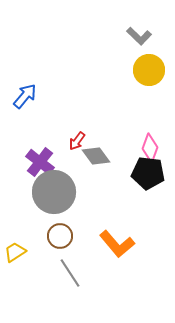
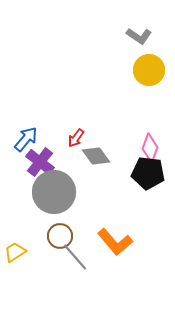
gray L-shape: rotated 10 degrees counterclockwise
blue arrow: moved 1 px right, 43 px down
red arrow: moved 1 px left, 3 px up
orange L-shape: moved 2 px left, 2 px up
gray line: moved 5 px right, 16 px up; rotated 8 degrees counterclockwise
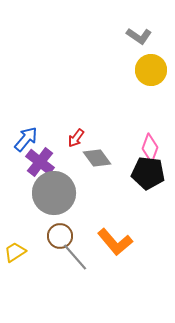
yellow circle: moved 2 px right
gray diamond: moved 1 px right, 2 px down
gray circle: moved 1 px down
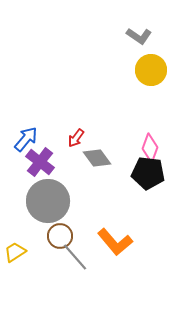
gray circle: moved 6 px left, 8 px down
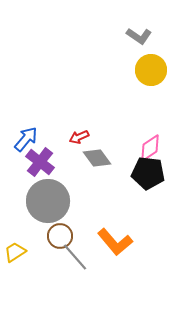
red arrow: moved 3 px right, 1 px up; rotated 30 degrees clockwise
pink diamond: rotated 36 degrees clockwise
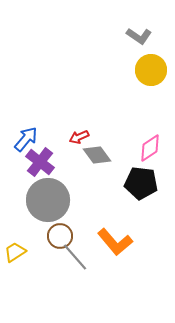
gray diamond: moved 3 px up
black pentagon: moved 7 px left, 10 px down
gray circle: moved 1 px up
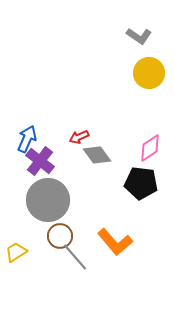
yellow circle: moved 2 px left, 3 px down
blue arrow: moved 1 px right; rotated 16 degrees counterclockwise
purple cross: moved 1 px up
yellow trapezoid: moved 1 px right
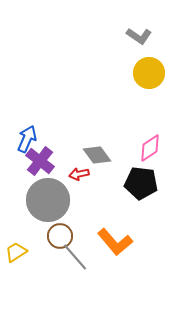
red arrow: moved 37 px down; rotated 12 degrees clockwise
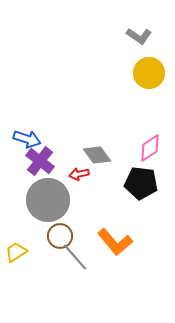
blue arrow: rotated 84 degrees clockwise
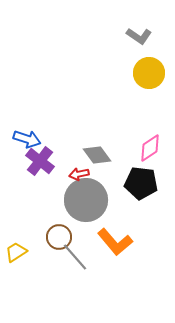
gray circle: moved 38 px right
brown circle: moved 1 px left, 1 px down
